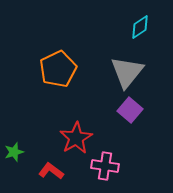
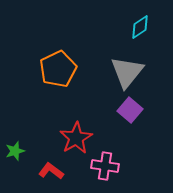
green star: moved 1 px right, 1 px up
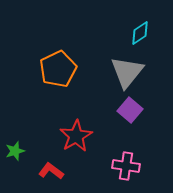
cyan diamond: moved 6 px down
red star: moved 2 px up
pink cross: moved 21 px right
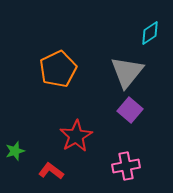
cyan diamond: moved 10 px right
pink cross: rotated 20 degrees counterclockwise
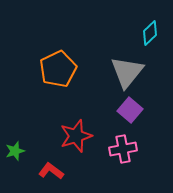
cyan diamond: rotated 10 degrees counterclockwise
red star: rotated 12 degrees clockwise
pink cross: moved 3 px left, 17 px up
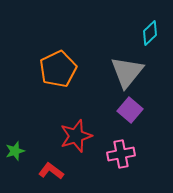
pink cross: moved 2 px left, 5 px down
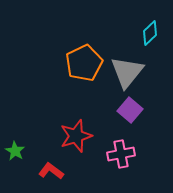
orange pentagon: moved 26 px right, 6 px up
green star: rotated 24 degrees counterclockwise
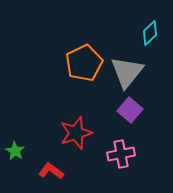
red star: moved 3 px up
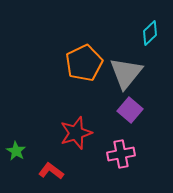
gray triangle: moved 1 px left, 1 px down
green star: moved 1 px right
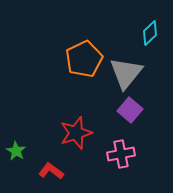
orange pentagon: moved 4 px up
